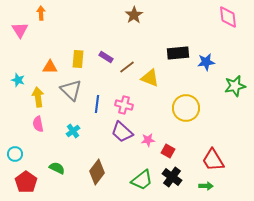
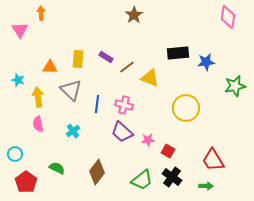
pink diamond: rotated 15 degrees clockwise
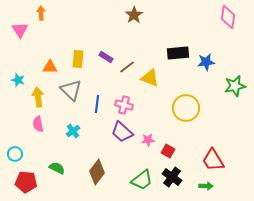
red pentagon: rotated 30 degrees counterclockwise
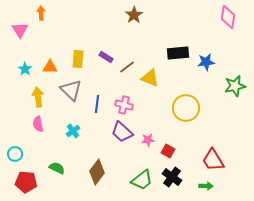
cyan star: moved 7 px right, 11 px up; rotated 16 degrees clockwise
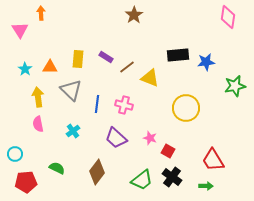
black rectangle: moved 2 px down
purple trapezoid: moved 6 px left, 6 px down
pink star: moved 2 px right, 2 px up; rotated 24 degrees clockwise
red pentagon: rotated 10 degrees counterclockwise
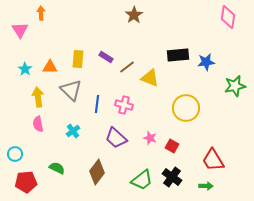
red square: moved 4 px right, 5 px up
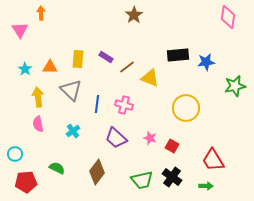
green trapezoid: rotated 25 degrees clockwise
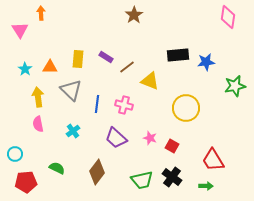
yellow triangle: moved 3 px down
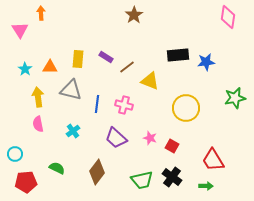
green star: moved 12 px down
gray triangle: rotated 30 degrees counterclockwise
